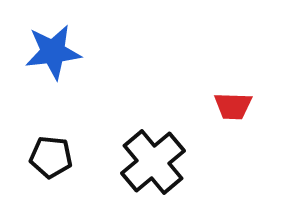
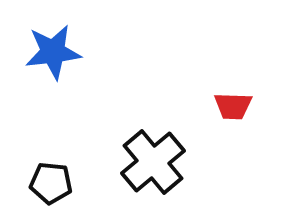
black pentagon: moved 26 px down
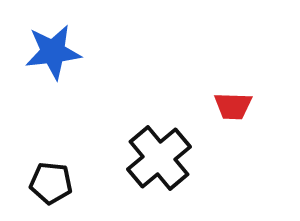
black cross: moved 6 px right, 4 px up
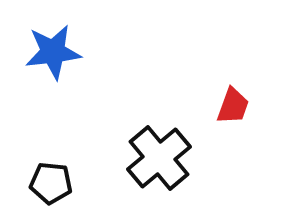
red trapezoid: rotated 72 degrees counterclockwise
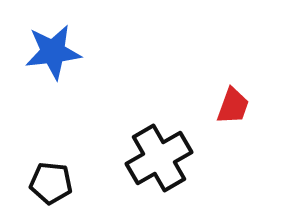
black cross: rotated 10 degrees clockwise
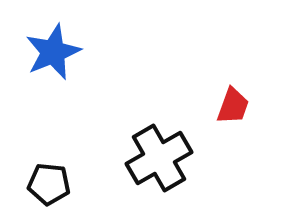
blue star: rotated 16 degrees counterclockwise
black pentagon: moved 2 px left, 1 px down
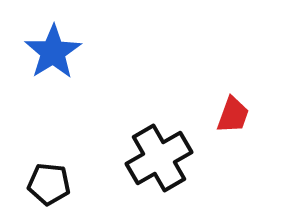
blue star: rotated 10 degrees counterclockwise
red trapezoid: moved 9 px down
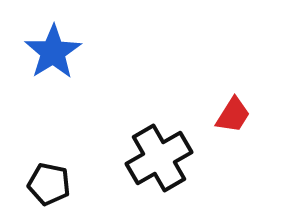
red trapezoid: rotated 12 degrees clockwise
black pentagon: rotated 6 degrees clockwise
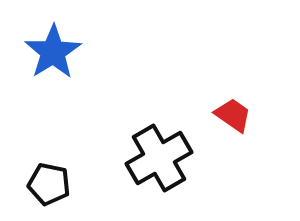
red trapezoid: rotated 87 degrees counterclockwise
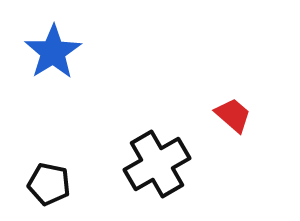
red trapezoid: rotated 6 degrees clockwise
black cross: moved 2 px left, 6 px down
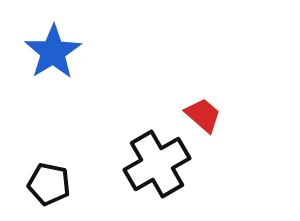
red trapezoid: moved 30 px left
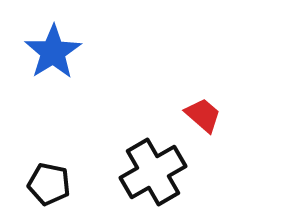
black cross: moved 4 px left, 8 px down
